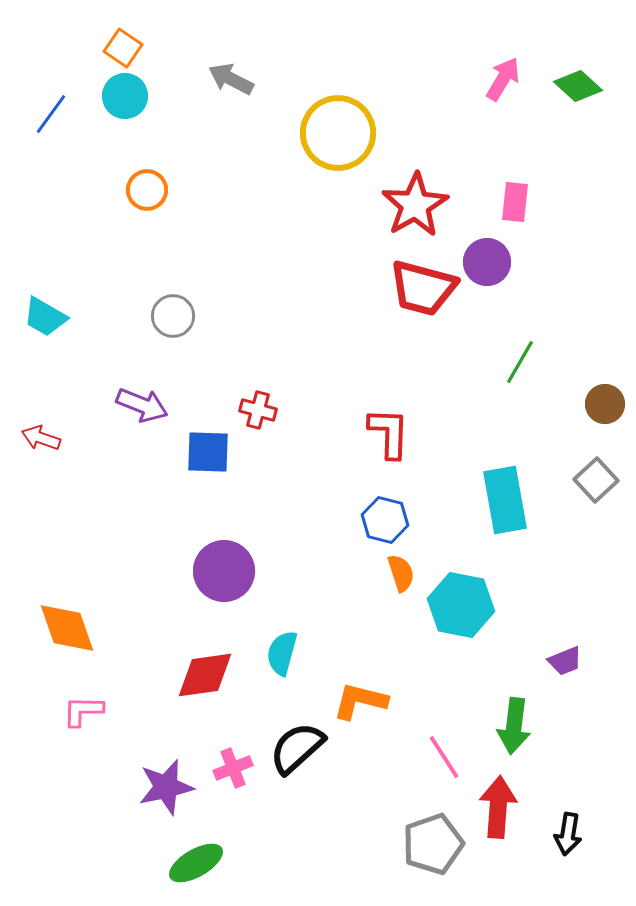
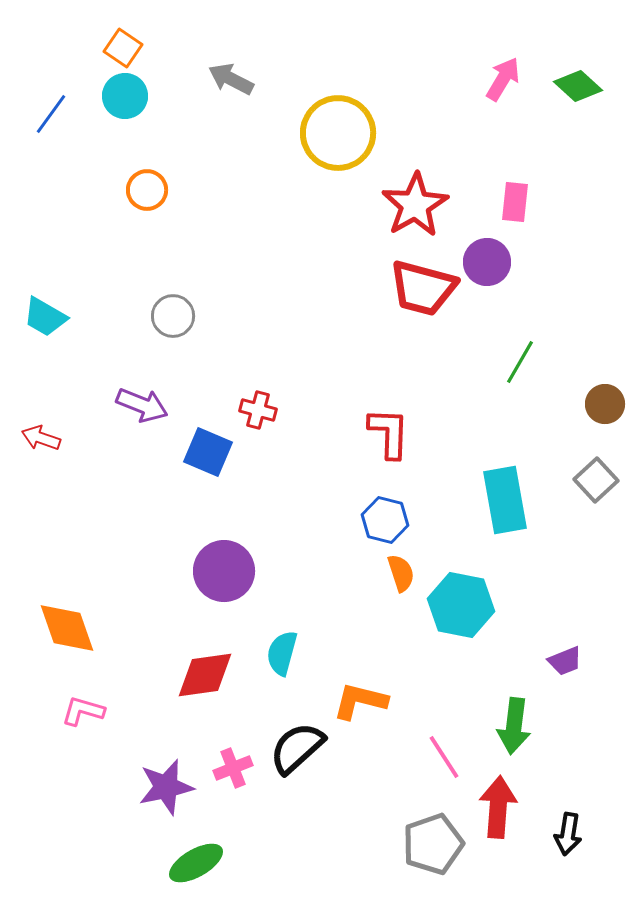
blue square at (208, 452): rotated 21 degrees clockwise
pink L-shape at (83, 711): rotated 15 degrees clockwise
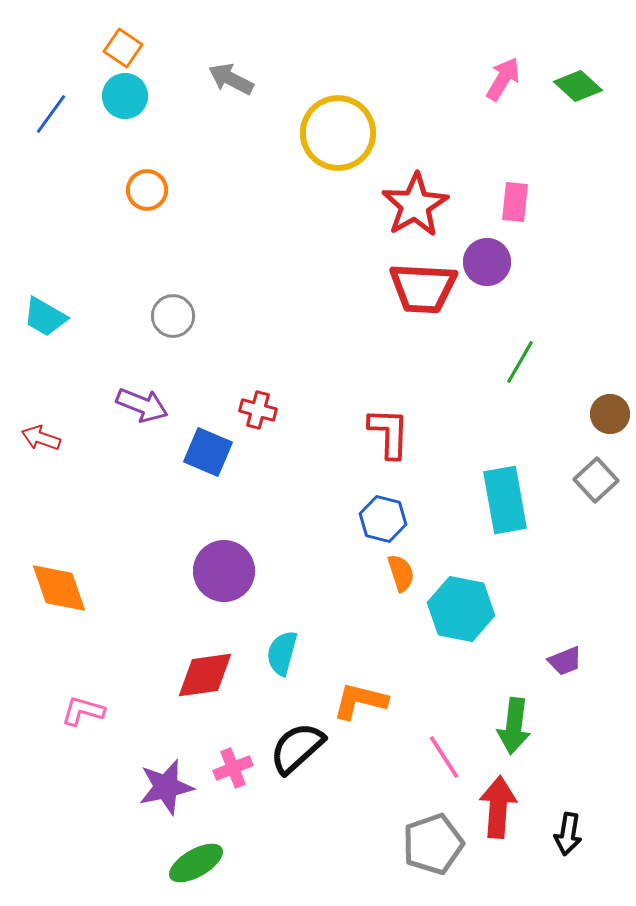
red trapezoid at (423, 288): rotated 12 degrees counterclockwise
brown circle at (605, 404): moved 5 px right, 10 px down
blue hexagon at (385, 520): moved 2 px left, 1 px up
cyan hexagon at (461, 605): moved 4 px down
orange diamond at (67, 628): moved 8 px left, 40 px up
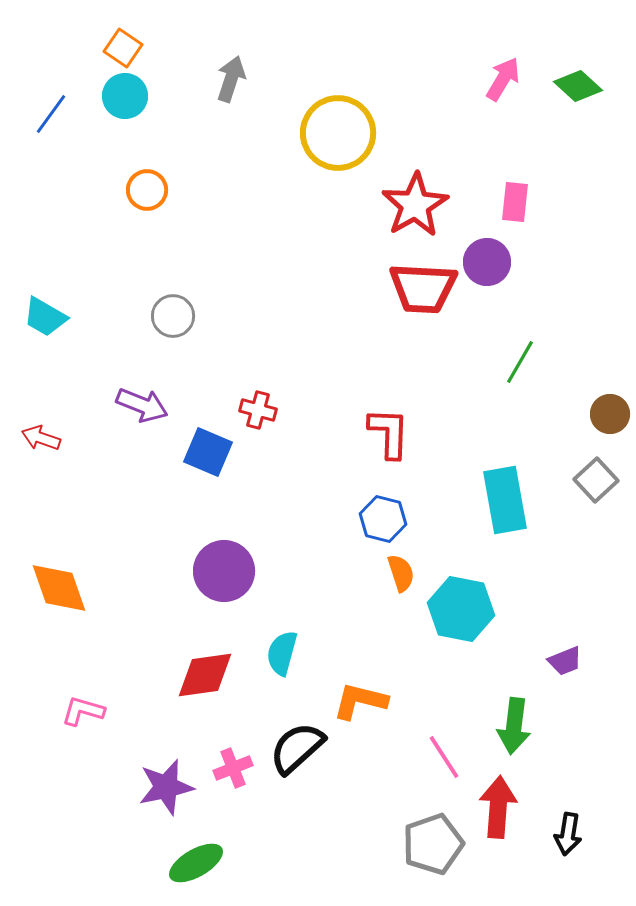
gray arrow at (231, 79): rotated 81 degrees clockwise
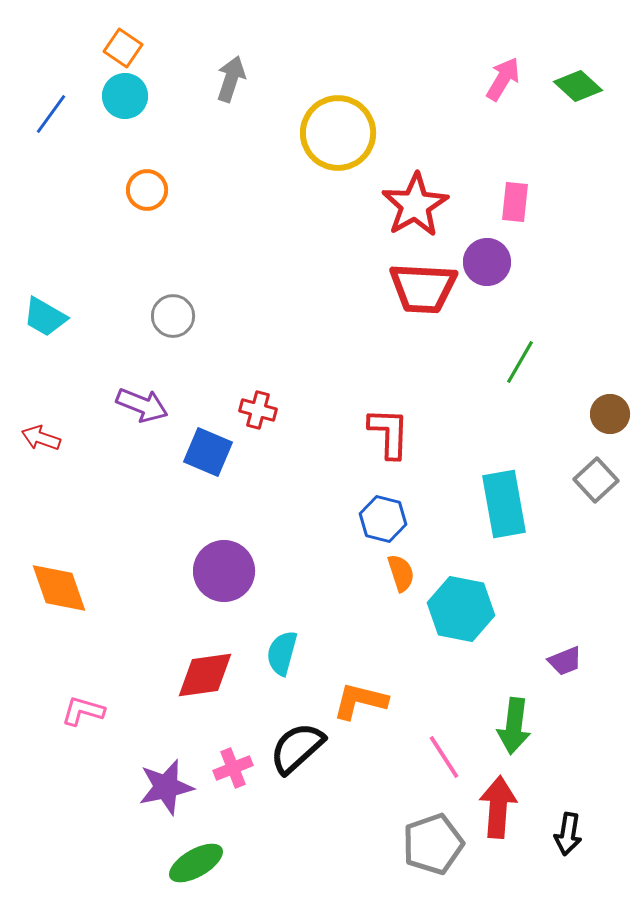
cyan rectangle at (505, 500): moved 1 px left, 4 px down
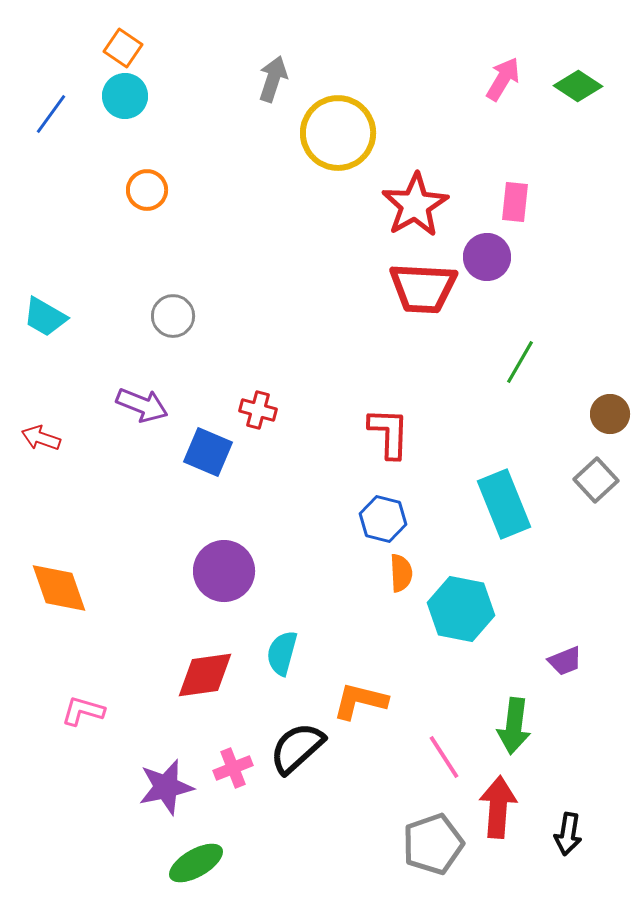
gray arrow at (231, 79): moved 42 px right
green diamond at (578, 86): rotated 9 degrees counterclockwise
purple circle at (487, 262): moved 5 px up
cyan rectangle at (504, 504): rotated 12 degrees counterclockwise
orange semicircle at (401, 573): rotated 15 degrees clockwise
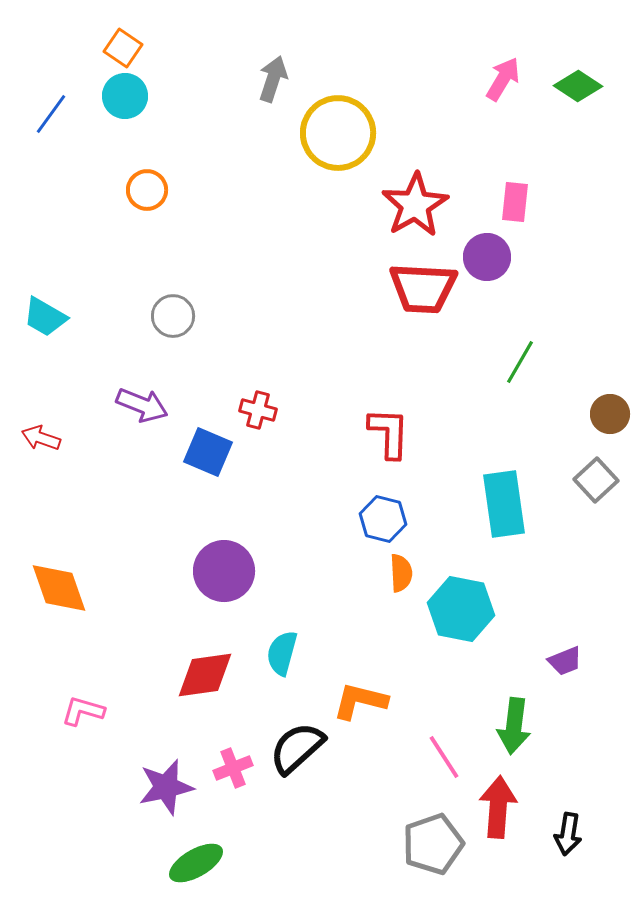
cyan rectangle at (504, 504): rotated 14 degrees clockwise
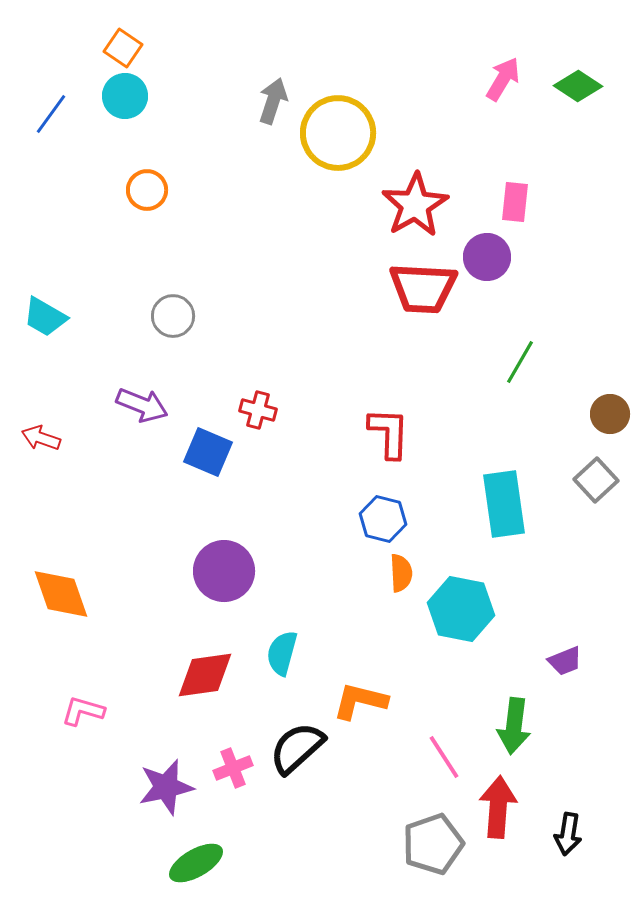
gray arrow at (273, 79): moved 22 px down
orange diamond at (59, 588): moved 2 px right, 6 px down
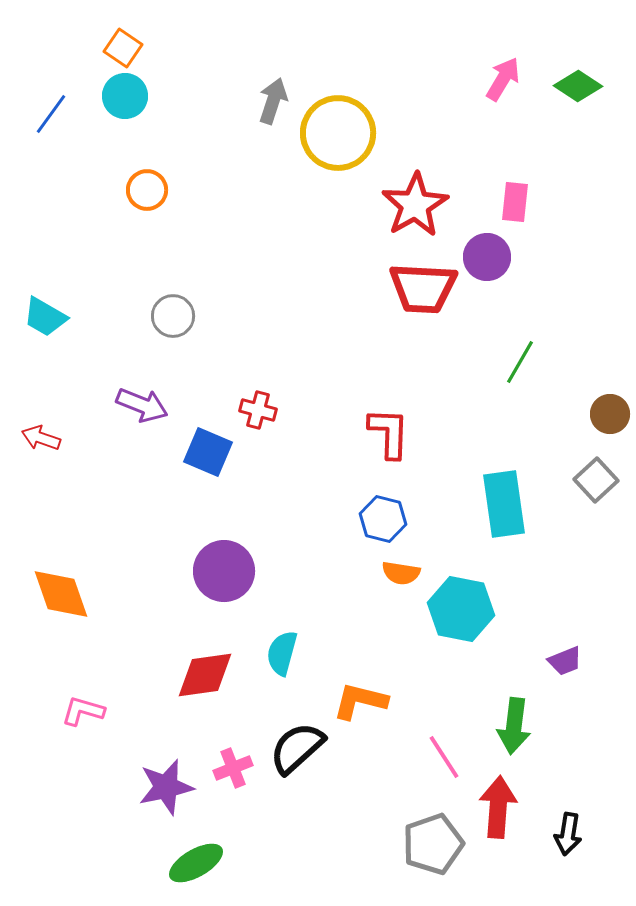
orange semicircle at (401, 573): rotated 102 degrees clockwise
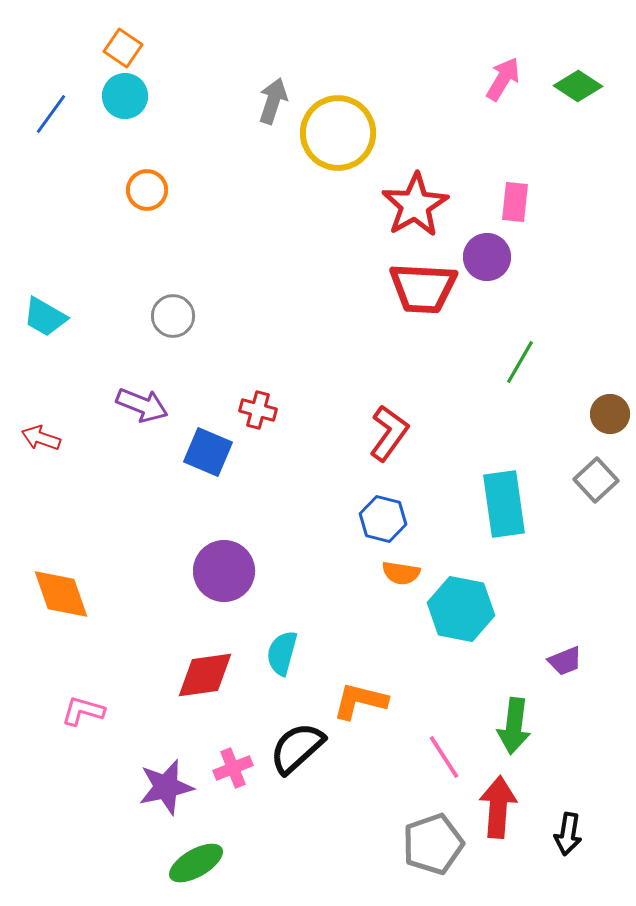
red L-shape at (389, 433): rotated 34 degrees clockwise
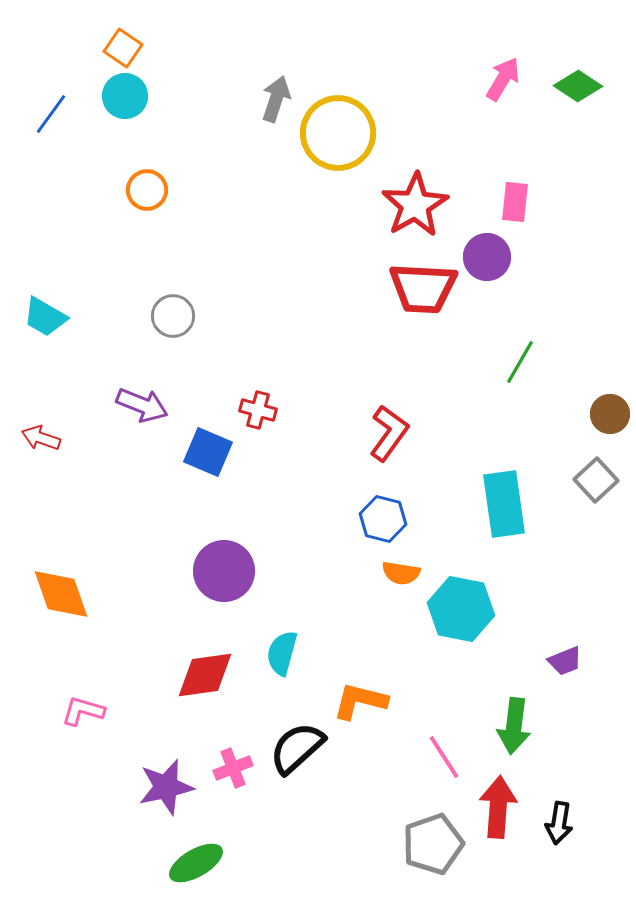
gray arrow at (273, 101): moved 3 px right, 2 px up
black arrow at (568, 834): moved 9 px left, 11 px up
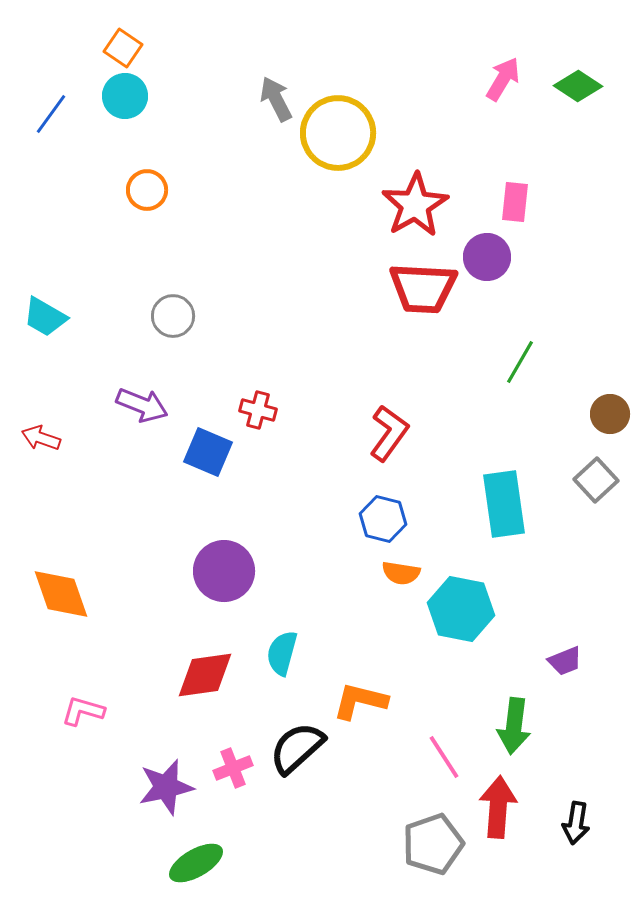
gray arrow at (276, 99): rotated 45 degrees counterclockwise
black arrow at (559, 823): moved 17 px right
